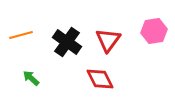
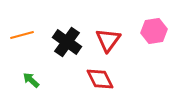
orange line: moved 1 px right
green arrow: moved 2 px down
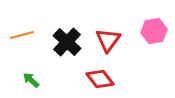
black cross: rotated 8 degrees clockwise
red diamond: rotated 12 degrees counterclockwise
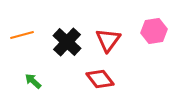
green arrow: moved 2 px right, 1 px down
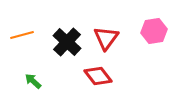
red triangle: moved 2 px left, 2 px up
red diamond: moved 2 px left, 3 px up
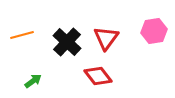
green arrow: rotated 102 degrees clockwise
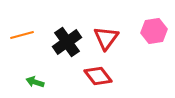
black cross: rotated 12 degrees clockwise
green arrow: moved 2 px right, 1 px down; rotated 126 degrees counterclockwise
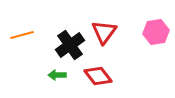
pink hexagon: moved 2 px right, 1 px down
red triangle: moved 2 px left, 6 px up
black cross: moved 3 px right, 3 px down
green arrow: moved 22 px right, 7 px up; rotated 18 degrees counterclockwise
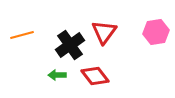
red diamond: moved 3 px left
